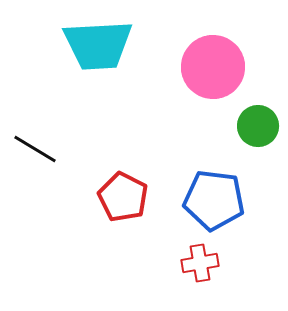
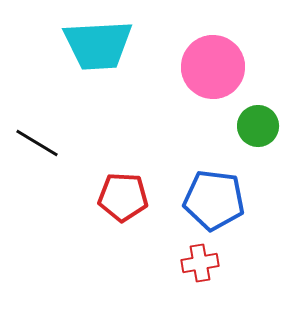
black line: moved 2 px right, 6 px up
red pentagon: rotated 24 degrees counterclockwise
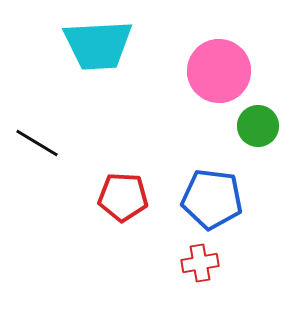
pink circle: moved 6 px right, 4 px down
blue pentagon: moved 2 px left, 1 px up
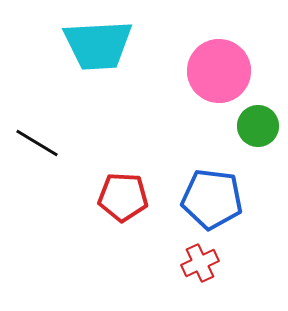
red cross: rotated 15 degrees counterclockwise
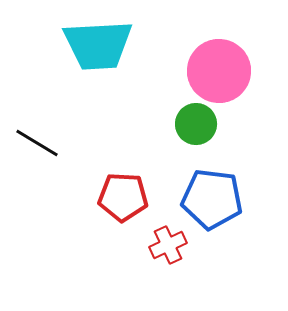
green circle: moved 62 px left, 2 px up
red cross: moved 32 px left, 18 px up
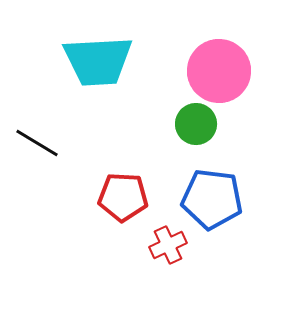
cyan trapezoid: moved 16 px down
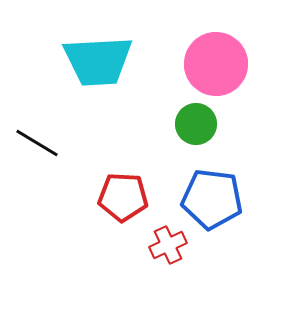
pink circle: moved 3 px left, 7 px up
